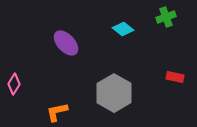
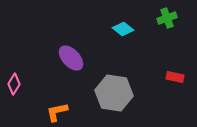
green cross: moved 1 px right, 1 px down
purple ellipse: moved 5 px right, 15 px down
gray hexagon: rotated 21 degrees counterclockwise
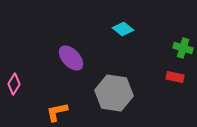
green cross: moved 16 px right, 30 px down; rotated 36 degrees clockwise
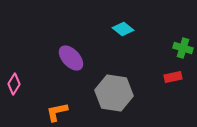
red rectangle: moved 2 px left; rotated 24 degrees counterclockwise
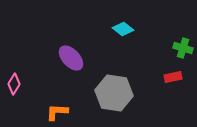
orange L-shape: rotated 15 degrees clockwise
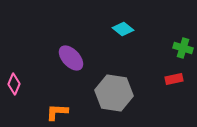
red rectangle: moved 1 px right, 2 px down
pink diamond: rotated 10 degrees counterclockwise
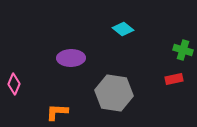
green cross: moved 2 px down
purple ellipse: rotated 48 degrees counterclockwise
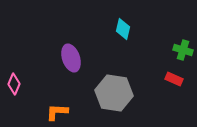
cyan diamond: rotated 65 degrees clockwise
purple ellipse: rotated 72 degrees clockwise
red rectangle: rotated 36 degrees clockwise
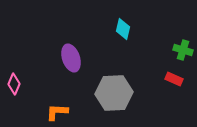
gray hexagon: rotated 12 degrees counterclockwise
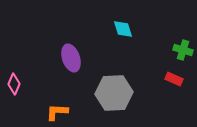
cyan diamond: rotated 30 degrees counterclockwise
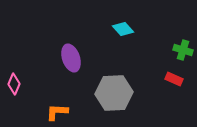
cyan diamond: rotated 25 degrees counterclockwise
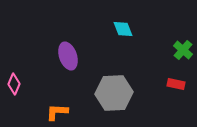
cyan diamond: rotated 20 degrees clockwise
green cross: rotated 24 degrees clockwise
purple ellipse: moved 3 px left, 2 px up
red rectangle: moved 2 px right, 5 px down; rotated 12 degrees counterclockwise
